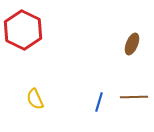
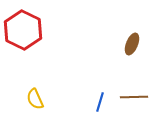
blue line: moved 1 px right
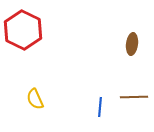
brown ellipse: rotated 15 degrees counterclockwise
blue line: moved 5 px down; rotated 12 degrees counterclockwise
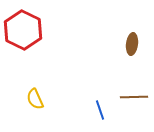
blue line: moved 3 px down; rotated 24 degrees counterclockwise
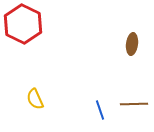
red hexagon: moved 6 px up
brown line: moved 7 px down
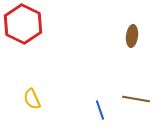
brown ellipse: moved 8 px up
yellow semicircle: moved 3 px left
brown line: moved 2 px right, 5 px up; rotated 12 degrees clockwise
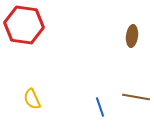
red hexagon: moved 1 px right, 1 px down; rotated 18 degrees counterclockwise
brown line: moved 2 px up
blue line: moved 3 px up
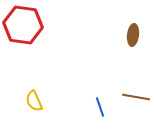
red hexagon: moved 1 px left
brown ellipse: moved 1 px right, 1 px up
yellow semicircle: moved 2 px right, 2 px down
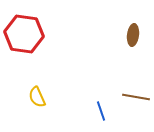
red hexagon: moved 1 px right, 9 px down
yellow semicircle: moved 3 px right, 4 px up
blue line: moved 1 px right, 4 px down
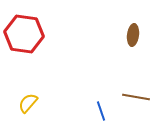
yellow semicircle: moved 9 px left, 6 px down; rotated 65 degrees clockwise
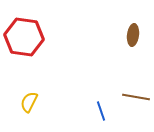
red hexagon: moved 3 px down
yellow semicircle: moved 1 px right, 1 px up; rotated 15 degrees counterclockwise
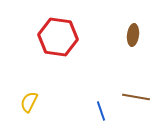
red hexagon: moved 34 px right
